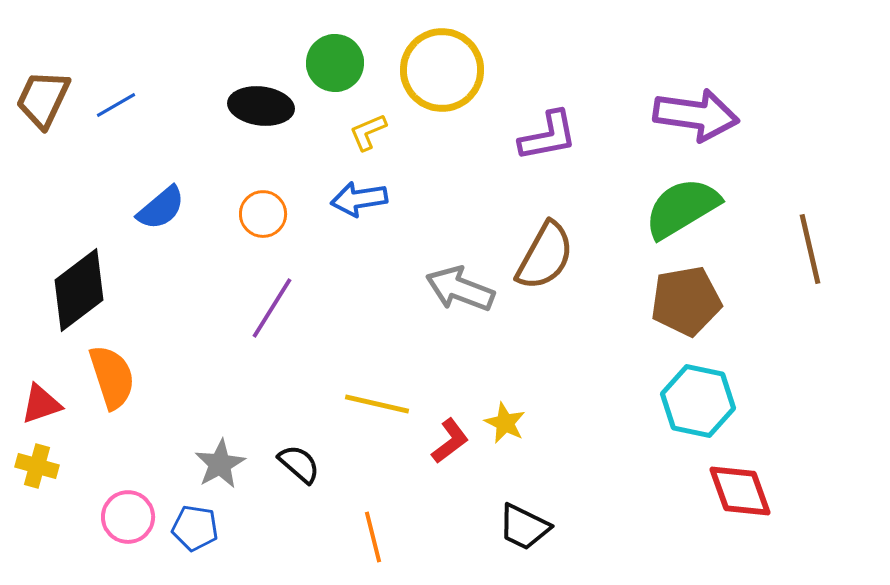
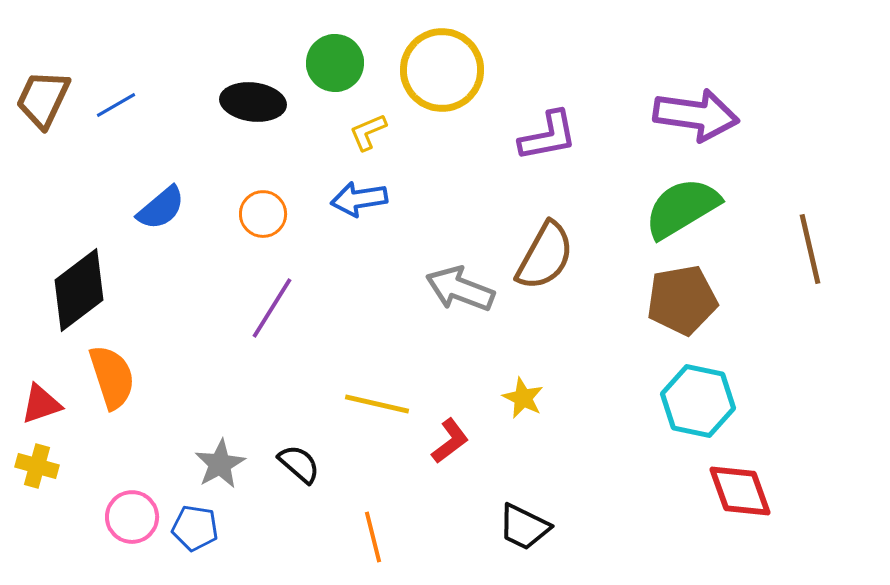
black ellipse: moved 8 px left, 4 px up
brown pentagon: moved 4 px left, 1 px up
yellow star: moved 18 px right, 25 px up
pink circle: moved 4 px right
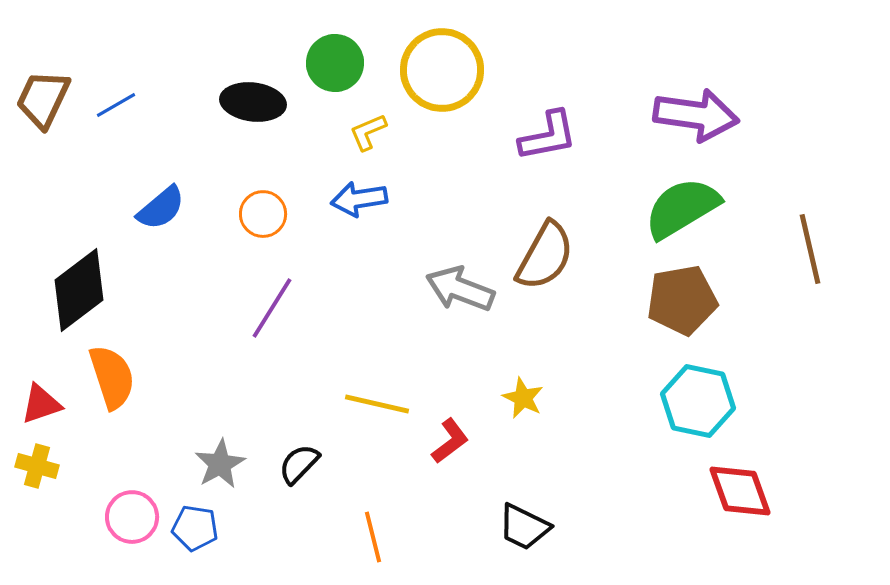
black semicircle: rotated 87 degrees counterclockwise
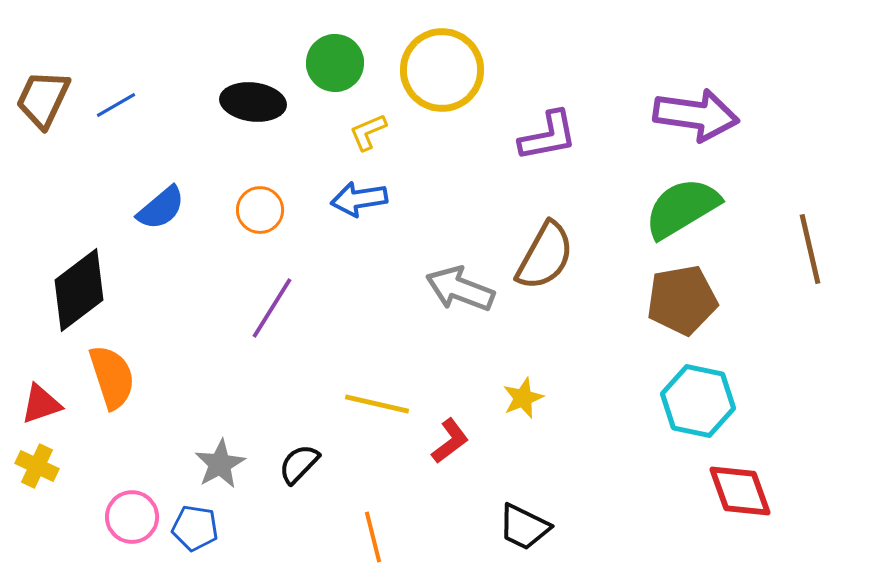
orange circle: moved 3 px left, 4 px up
yellow star: rotated 24 degrees clockwise
yellow cross: rotated 9 degrees clockwise
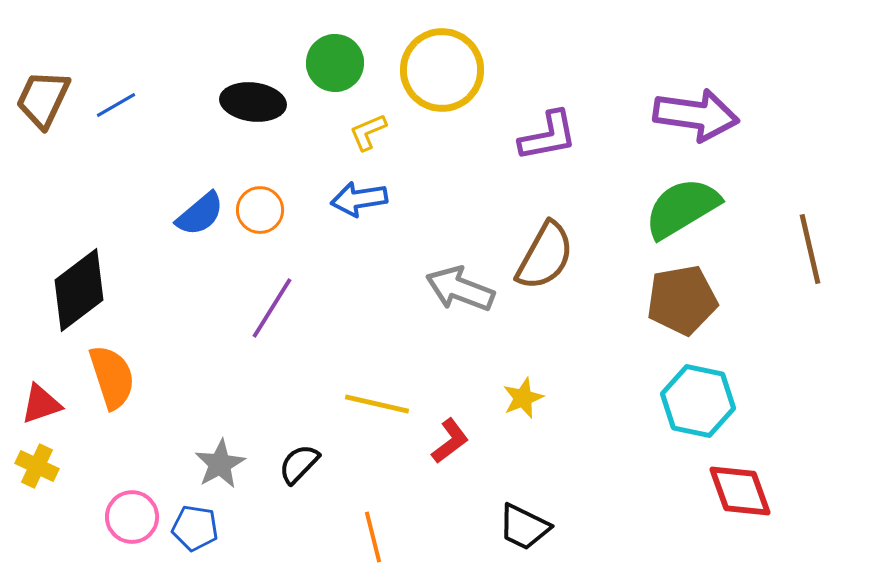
blue semicircle: moved 39 px right, 6 px down
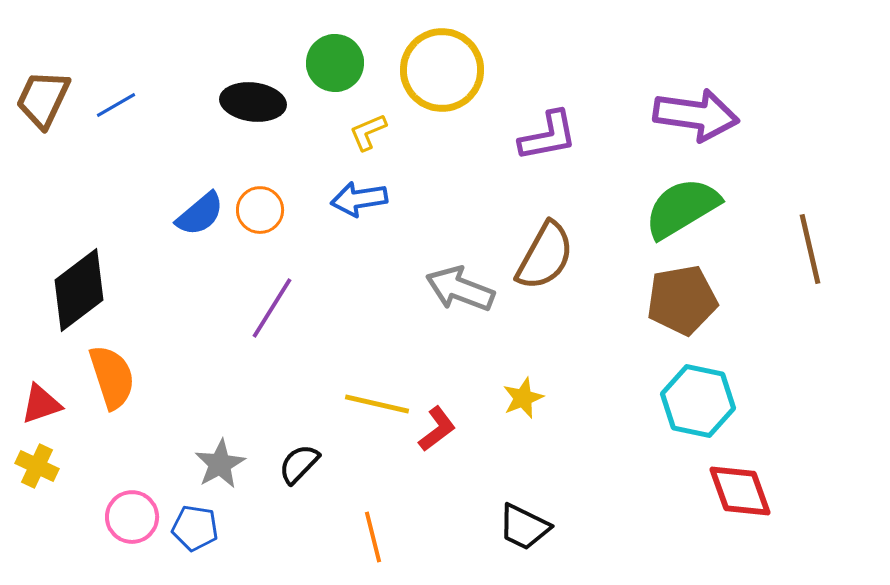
red L-shape: moved 13 px left, 12 px up
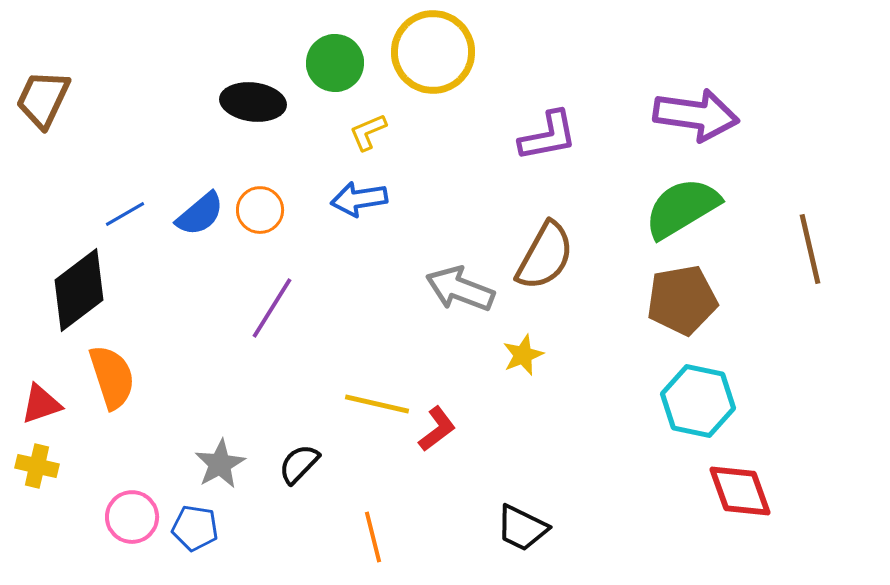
yellow circle: moved 9 px left, 18 px up
blue line: moved 9 px right, 109 px down
yellow star: moved 43 px up
yellow cross: rotated 12 degrees counterclockwise
black trapezoid: moved 2 px left, 1 px down
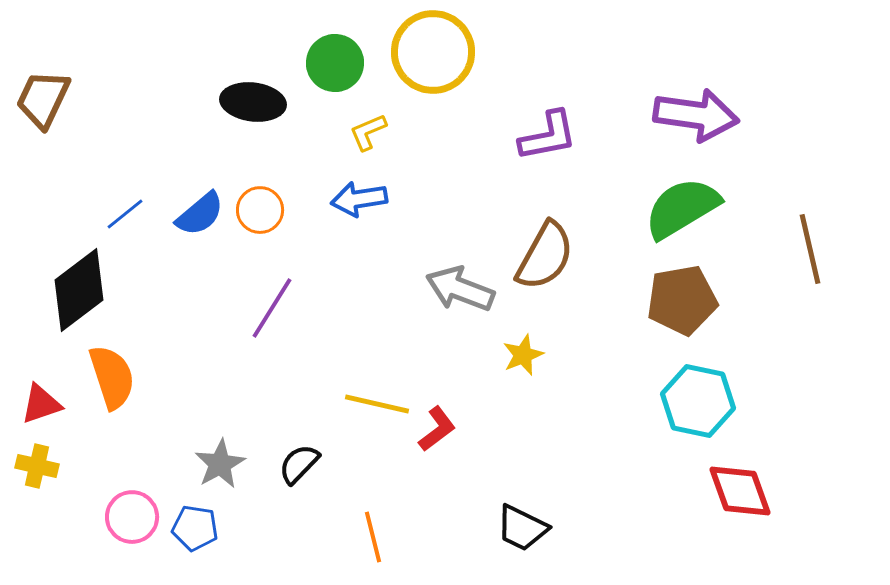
blue line: rotated 9 degrees counterclockwise
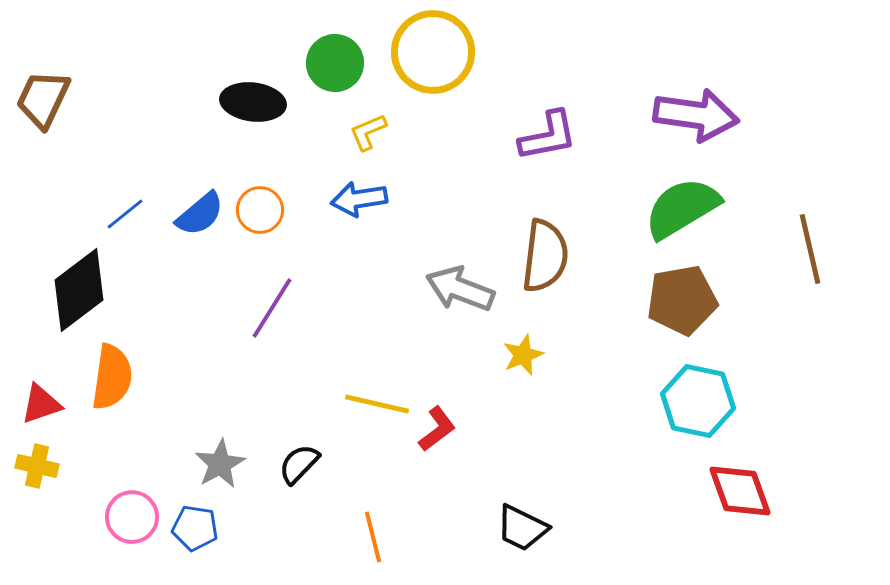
brown semicircle: rotated 22 degrees counterclockwise
orange semicircle: rotated 26 degrees clockwise
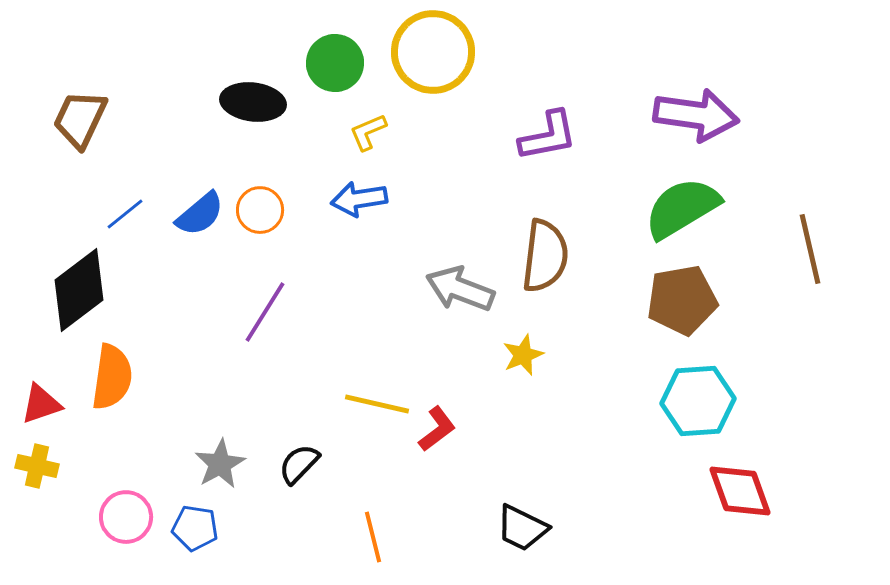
brown trapezoid: moved 37 px right, 20 px down
purple line: moved 7 px left, 4 px down
cyan hexagon: rotated 16 degrees counterclockwise
pink circle: moved 6 px left
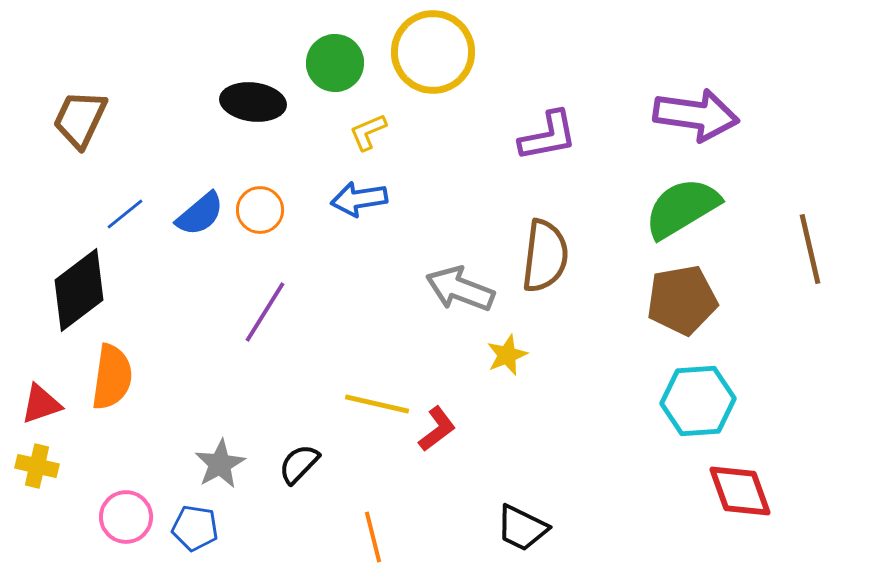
yellow star: moved 16 px left
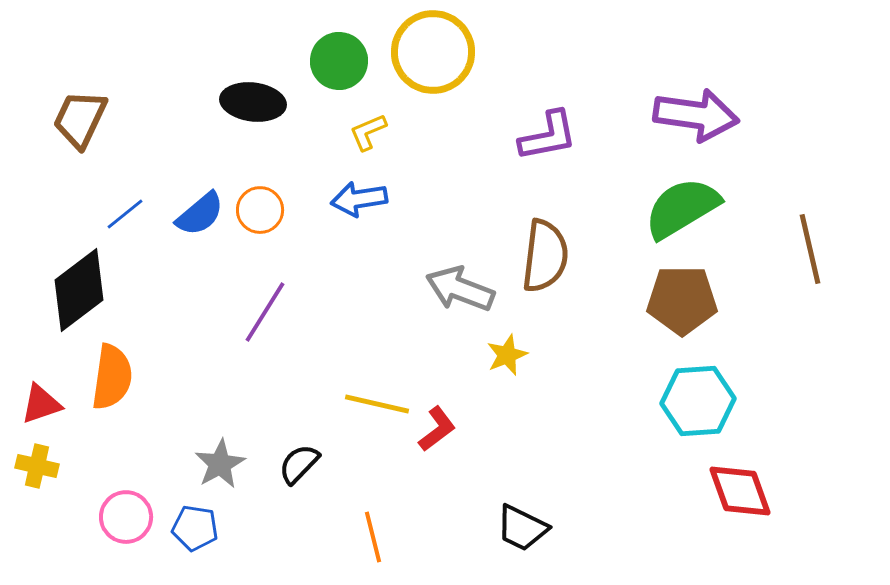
green circle: moved 4 px right, 2 px up
brown pentagon: rotated 10 degrees clockwise
